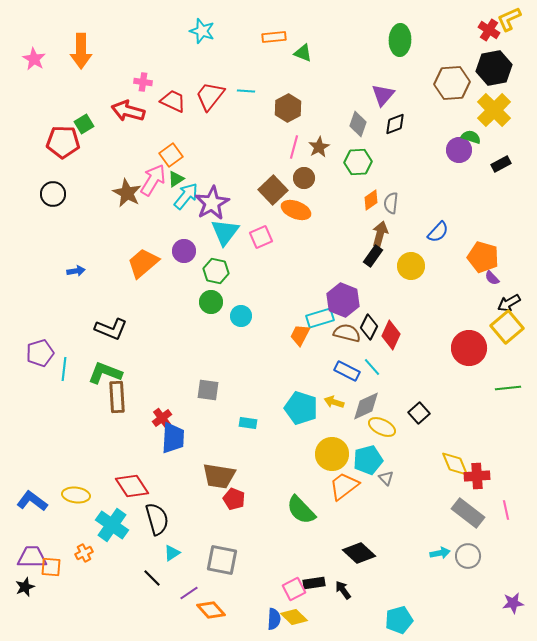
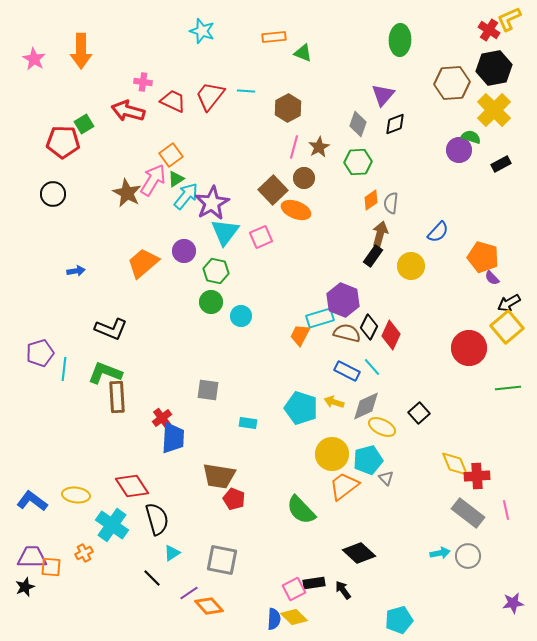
orange diamond at (211, 610): moved 2 px left, 4 px up
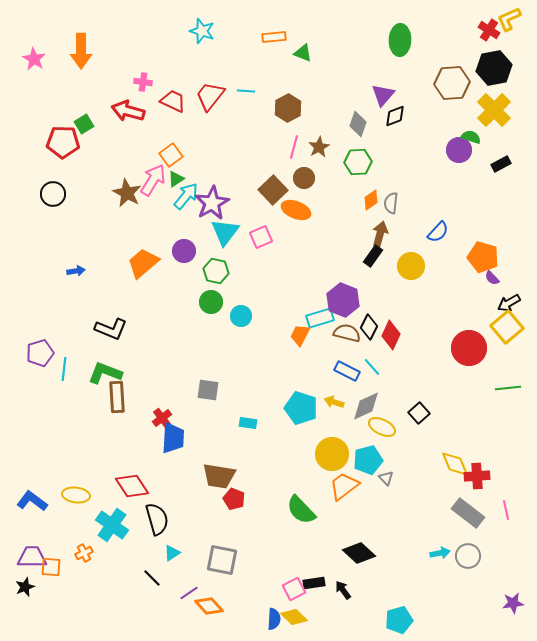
black diamond at (395, 124): moved 8 px up
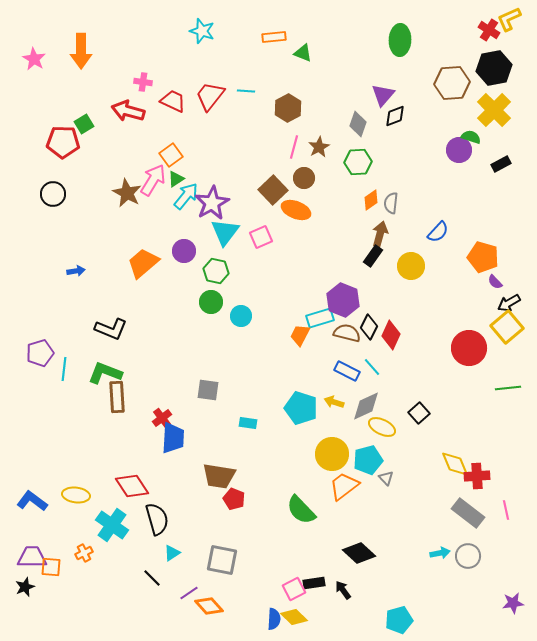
purple semicircle at (492, 278): moved 3 px right, 4 px down
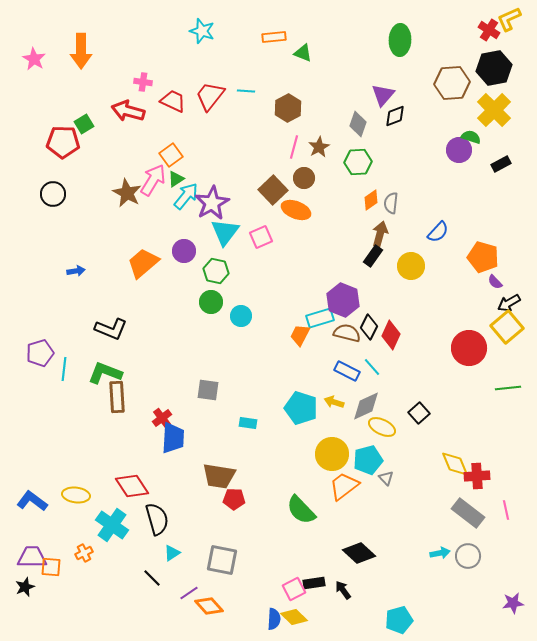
red pentagon at (234, 499): rotated 20 degrees counterclockwise
